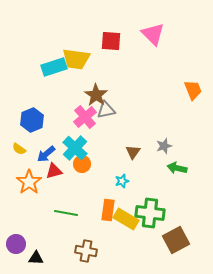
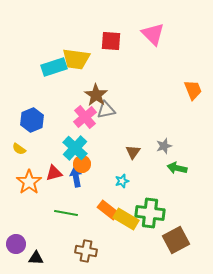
blue arrow: moved 30 px right, 23 px down; rotated 120 degrees clockwise
red triangle: moved 2 px down
orange rectangle: rotated 60 degrees counterclockwise
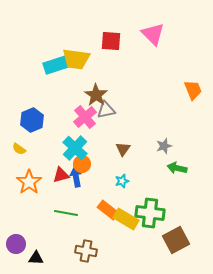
cyan rectangle: moved 2 px right, 2 px up
brown triangle: moved 10 px left, 3 px up
red triangle: moved 7 px right, 2 px down
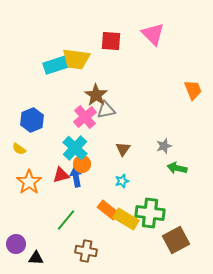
green line: moved 7 px down; rotated 60 degrees counterclockwise
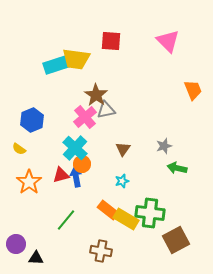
pink triangle: moved 15 px right, 7 px down
brown cross: moved 15 px right
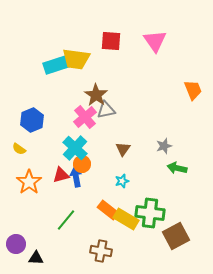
pink triangle: moved 13 px left; rotated 10 degrees clockwise
brown square: moved 4 px up
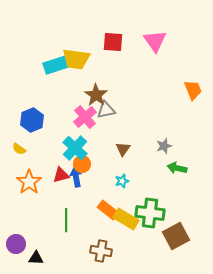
red square: moved 2 px right, 1 px down
green line: rotated 40 degrees counterclockwise
